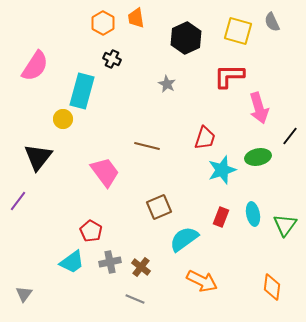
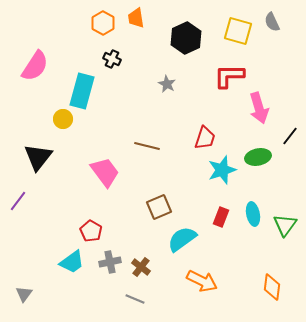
cyan semicircle: moved 2 px left
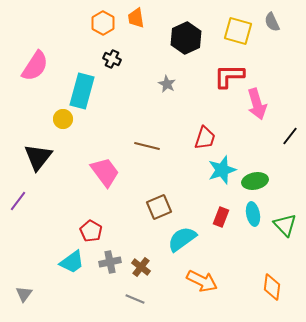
pink arrow: moved 2 px left, 4 px up
green ellipse: moved 3 px left, 24 px down
green triangle: rotated 20 degrees counterclockwise
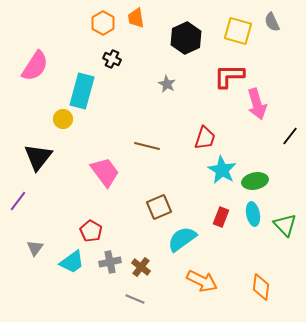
cyan star: rotated 24 degrees counterclockwise
orange diamond: moved 11 px left
gray triangle: moved 11 px right, 46 px up
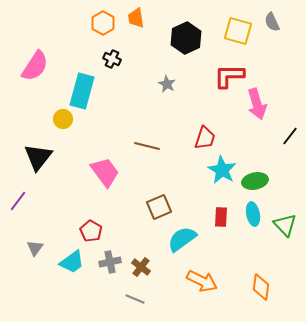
red rectangle: rotated 18 degrees counterclockwise
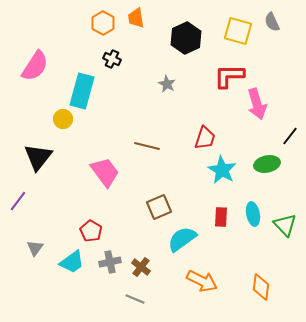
green ellipse: moved 12 px right, 17 px up
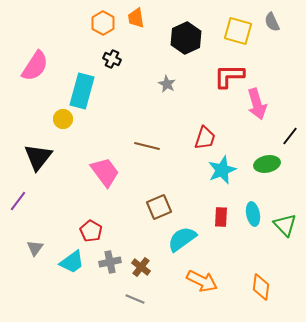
cyan star: rotated 20 degrees clockwise
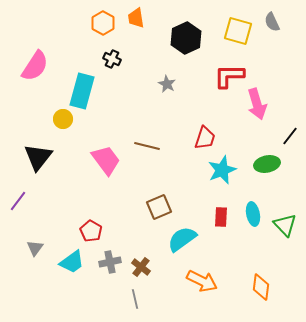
pink trapezoid: moved 1 px right, 12 px up
gray line: rotated 54 degrees clockwise
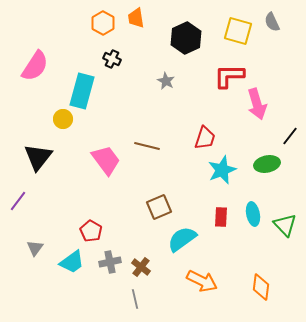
gray star: moved 1 px left, 3 px up
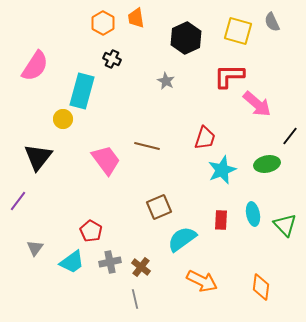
pink arrow: rotated 32 degrees counterclockwise
red rectangle: moved 3 px down
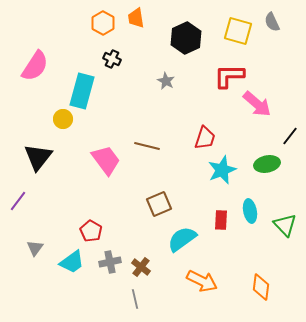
brown square: moved 3 px up
cyan ellipse: moved 3 px left, 3 px up
